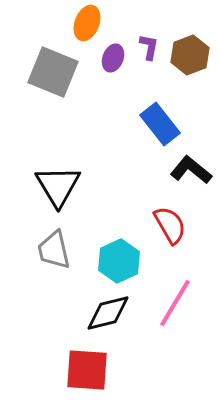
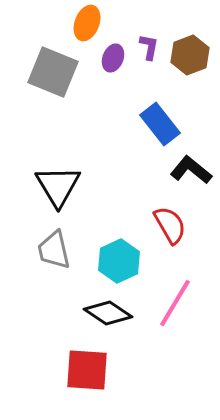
black diamond: rotated 48 degrees clockwise
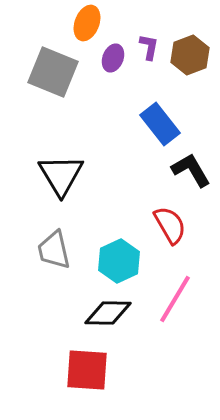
black L-shape: rotated 21 degrees clockwise
black triangle: moved 3 px right, 11 px up
pink line: moved 4 px up
black diamond: rotated 33 degrees counterclockwise
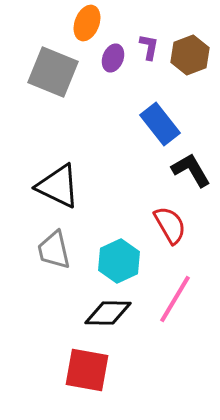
black triangle: moved 3 px left, 11 px down; rotated 33 degrees counterclockwise
red square: rotated 6 degrees clockwise
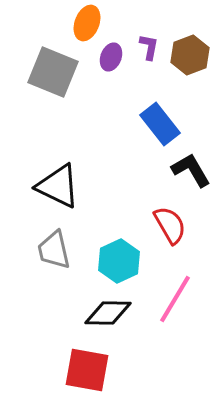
purple ellipse: moved 2 px left, 1 px up
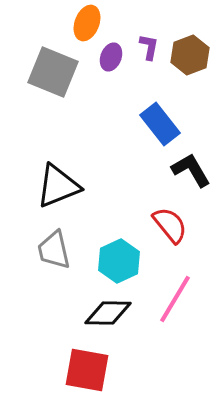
black triangle: rotated 48 degrees counterclockwise
red semicircle: rotated 9 degrees counterclockwise
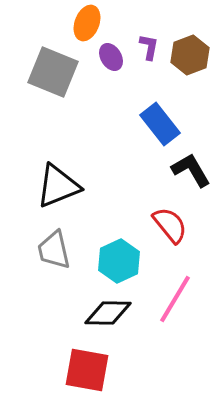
purple ellipse: rotated 52 degrees counterclockwise
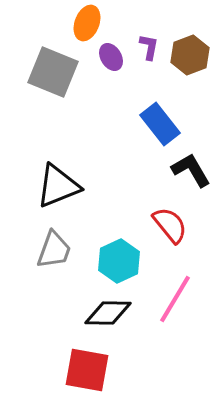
gray trapezoid: rotated 147 degrees counterclockwise
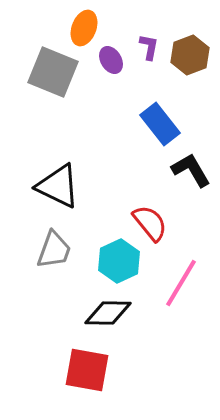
orange ellipse: moved 3 px left, 5 px down
purple ellipse: moved 3 px down
black triangle: rotated 48 degrees clockwise
red semicircle: moved 20 px left, 2 px up
pink line: moved 6 px right, 16 px up
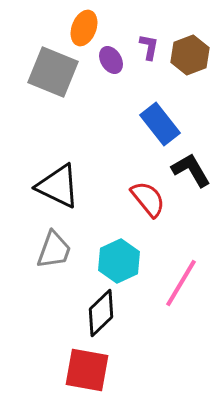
red semicircle: moved 2 px left, 24 px up
black diamond: moved 7 px left; rotated 45 degrees counterclockwise
